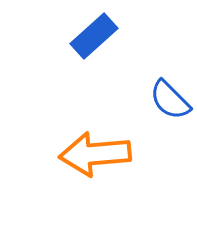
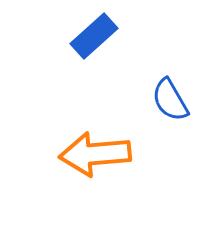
blue semicircle: rotated 15 degrees clockwise
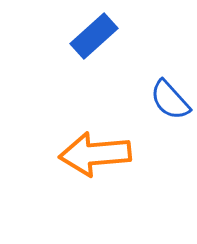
blue semicircle: rotated 12 degrees counterclockwise
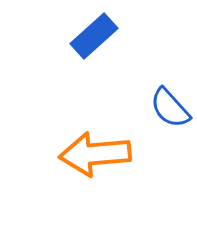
blue semicircle: moved 8 px down
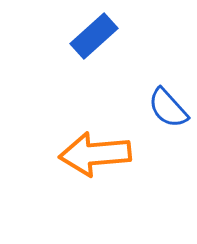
blue semicircle: moved 2 px left
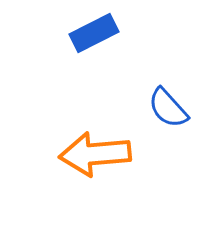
blue rectangle: moved 3 px up; rotated 15 degrees clockwise
